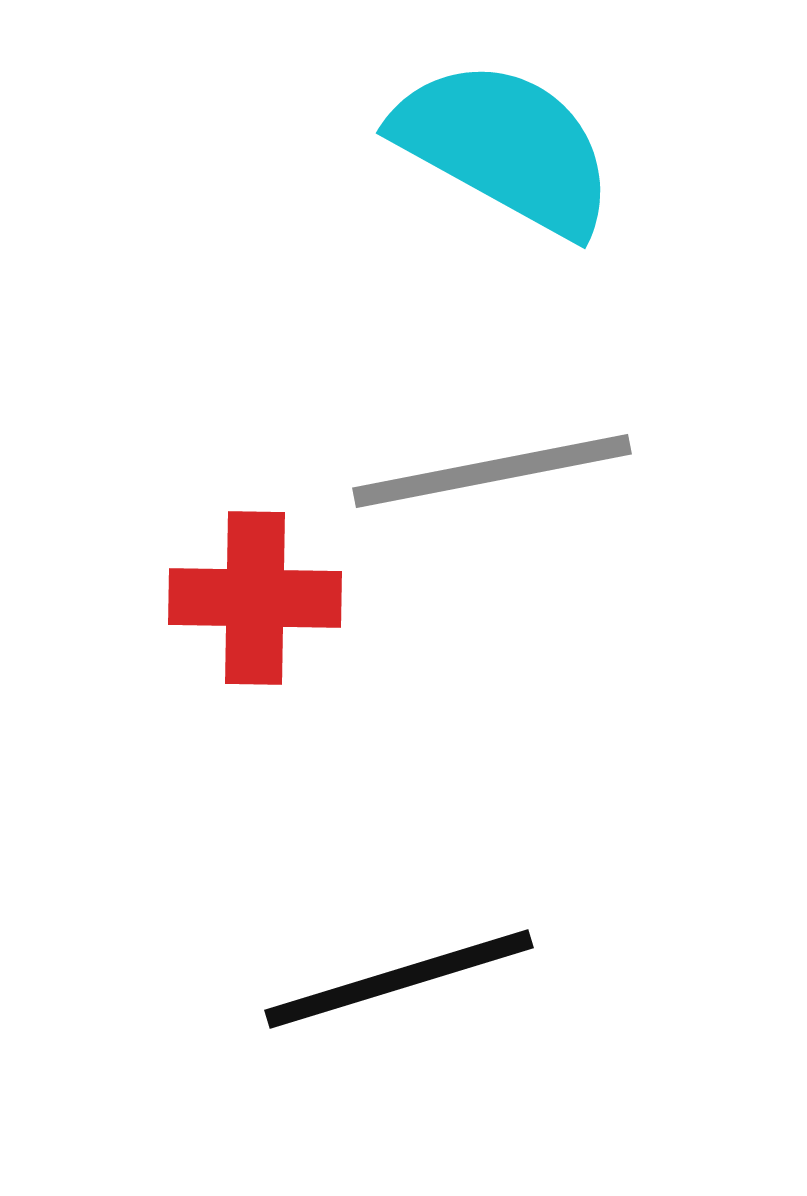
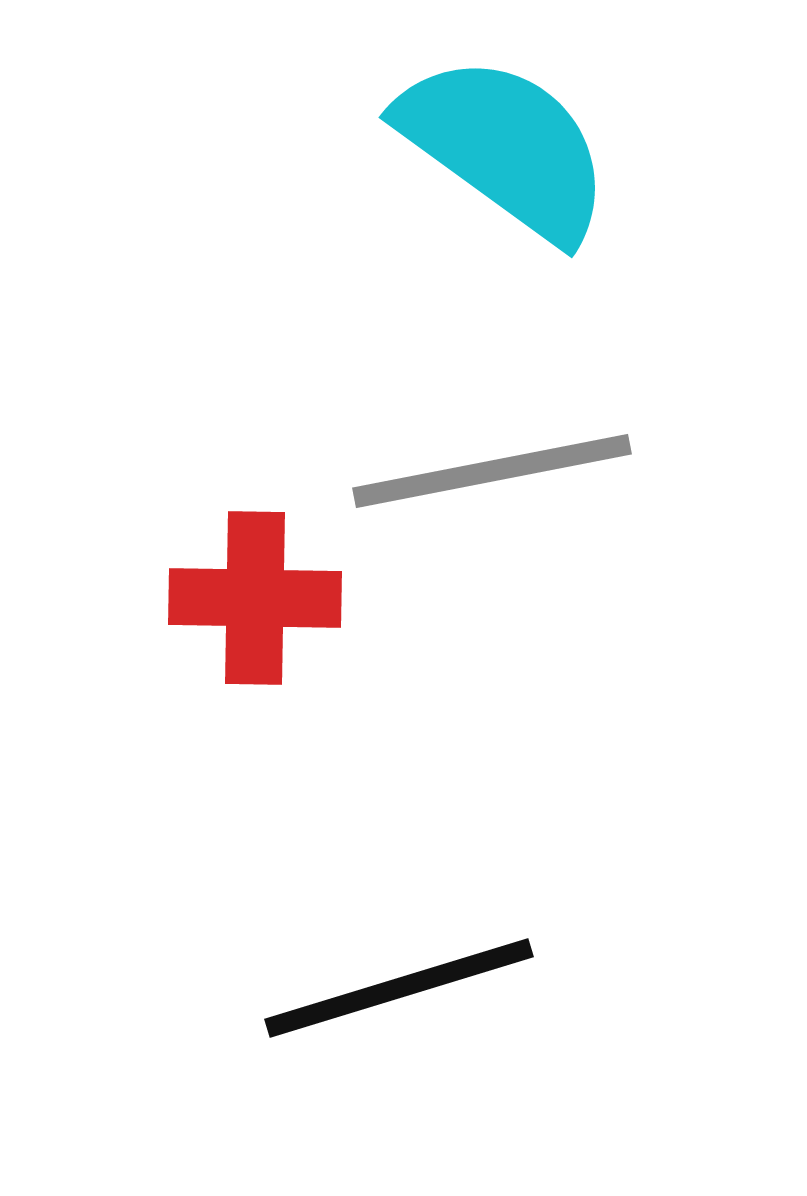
cyan semicircle: rotated 7 degrees clockwise
black line: moved 9 px down
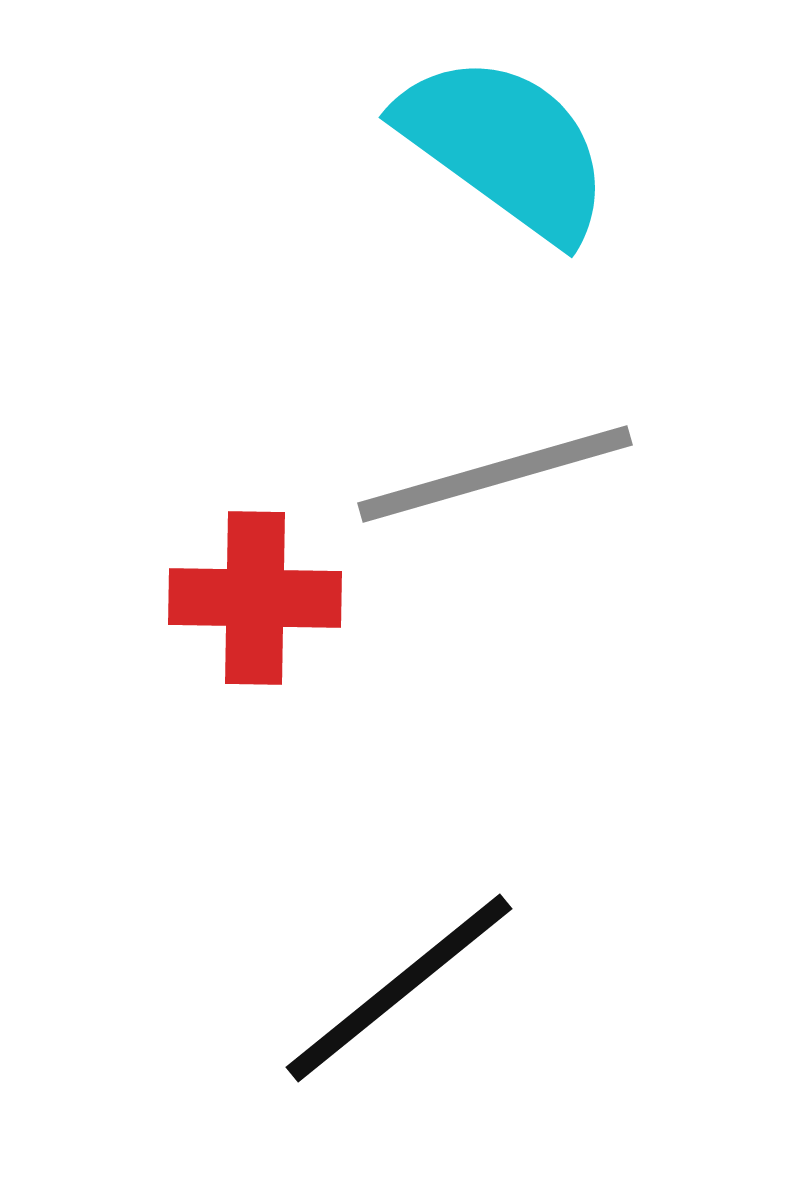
gray line: moved 3 px right, 3 px down; rotated 5 degrees counterclockwise
black line: rotated 22 degrees counterclockwise
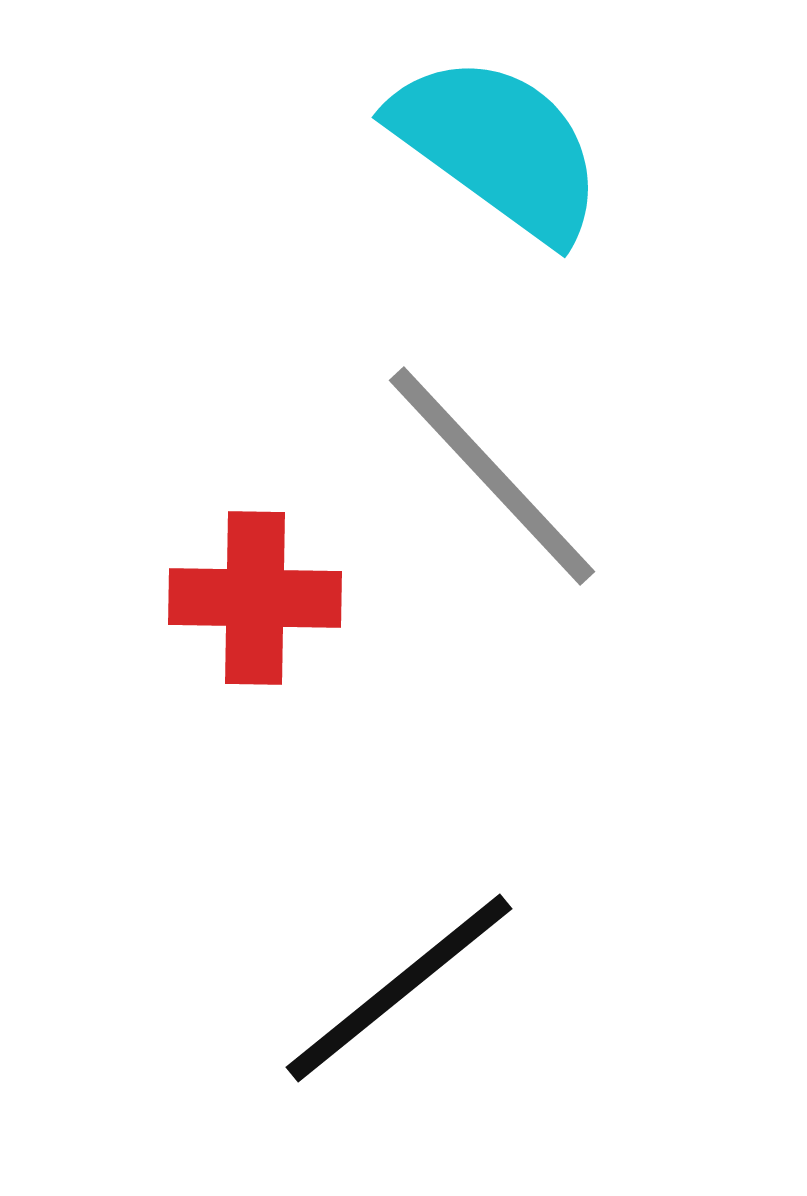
cyan semicircle: moved 7 px left
gray line: moved 3 px left, 2 px down; rotated 63 degrees clockwise
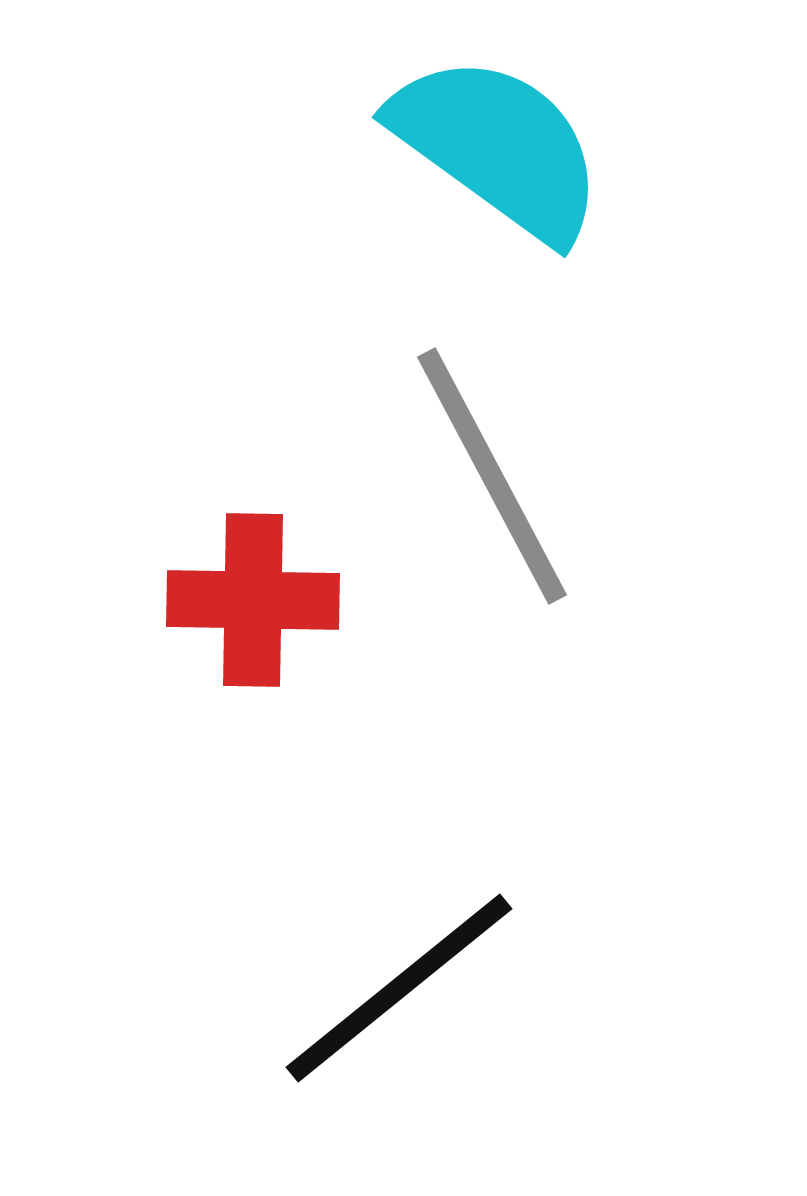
gray line: rotated 15 degrees clockwise
red cross: moved 2 px left, 2 px down
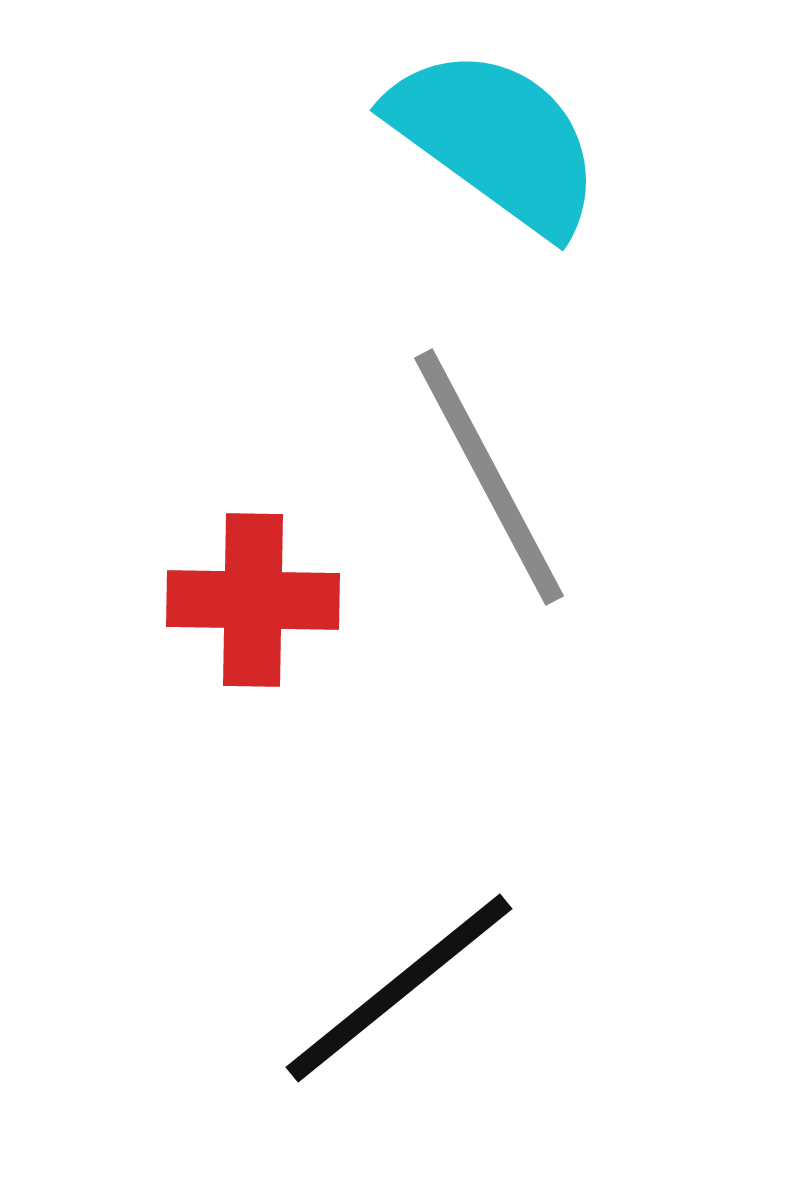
cyan semicircle: moved 2 px left, 7 px up
gray line: moved 3 px left, 1 px down
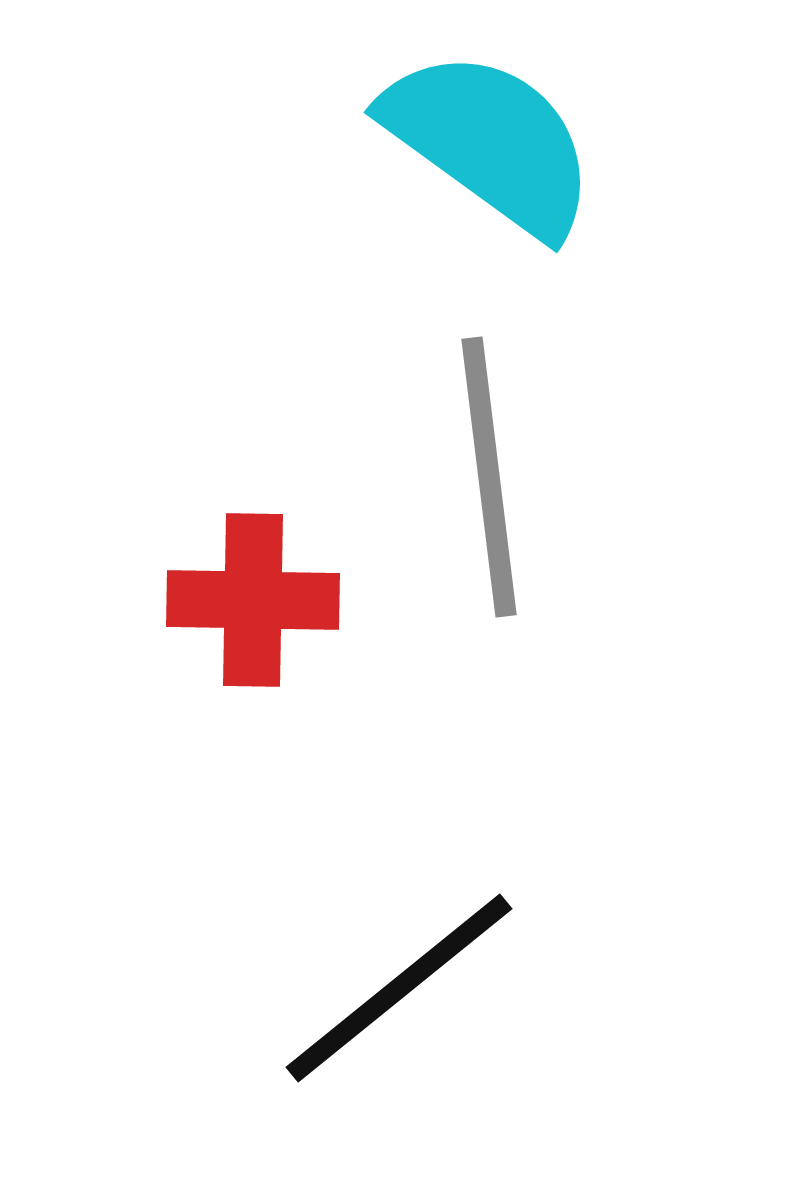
cyan semicircle: moved 6 px left, 2 px down
gray line: rotated 21 degrees clockwise
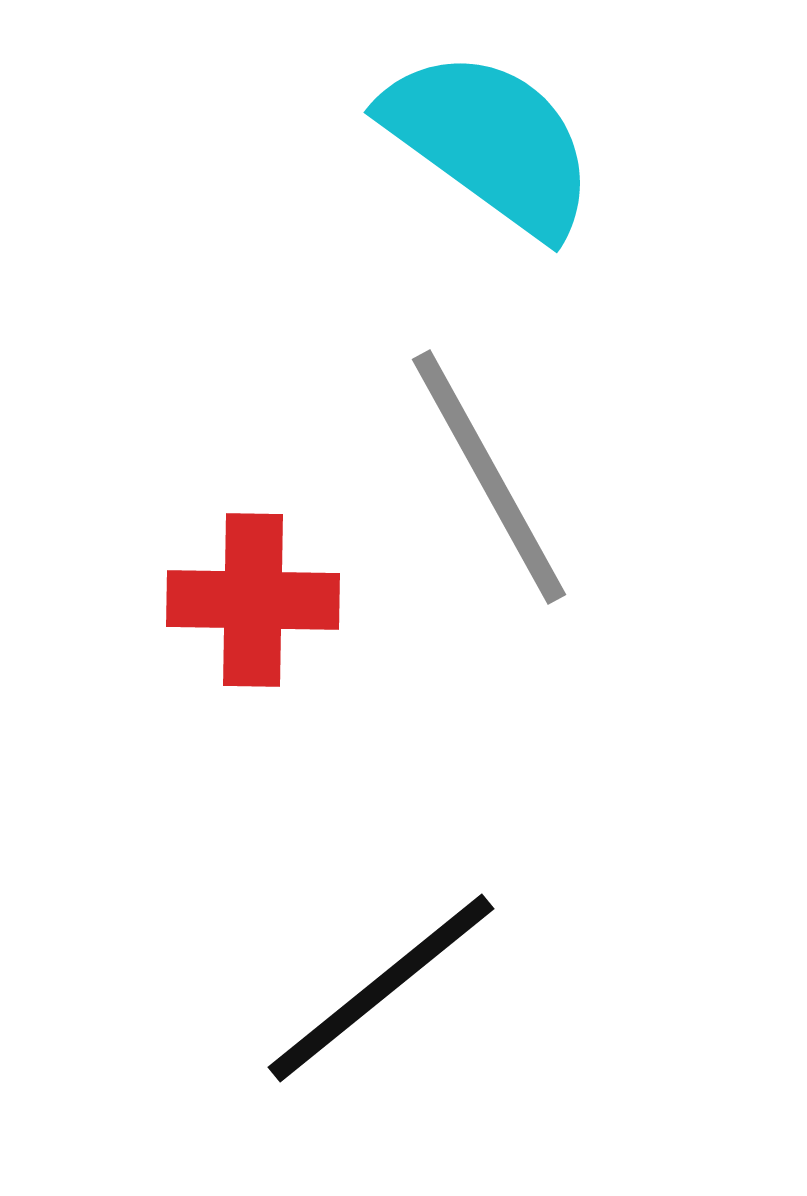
gray line: rotated 22 degrees counterclockwise
black line: moved 18 px left
